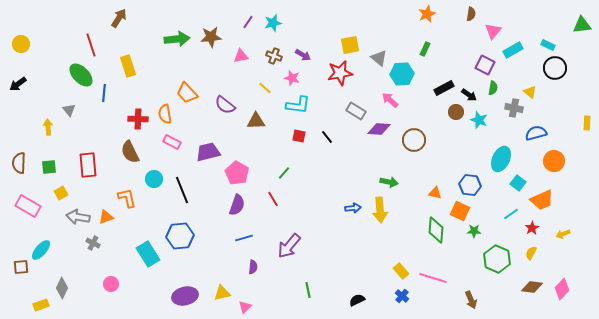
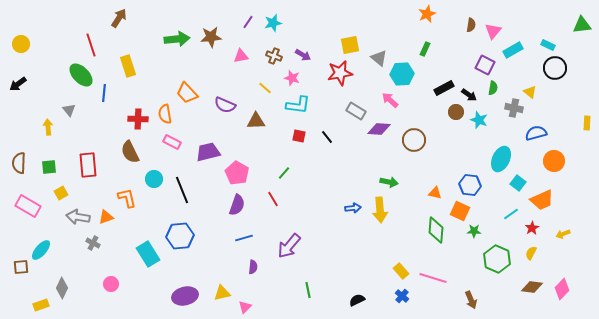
brown semicircle at (471, 14): moved 11 px down
purple semicircle at (225, 105): rotated 15 degrees counterclockwise
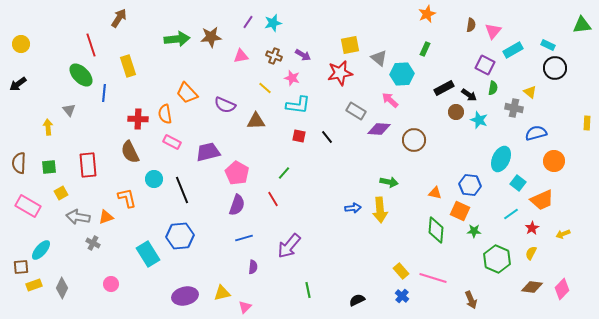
yellow rectangle at (41, 305): moved 7 px left, 20 px up
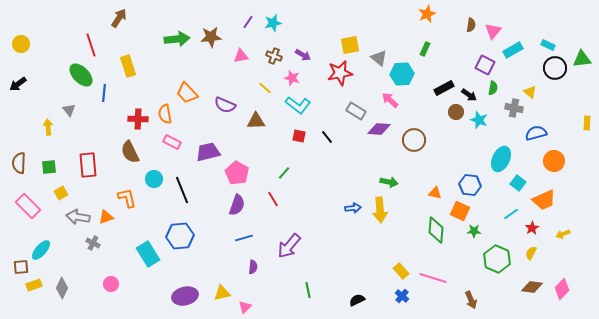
green triangle at (582, 25): moved 34 px down
cyan L-shape at (298, 105): rotated 30 degrees clockwise
orange trapezoid at (542, 200): moved 2 px right
pink rectangle at (28, 206): rotated 15 degrees clockwise
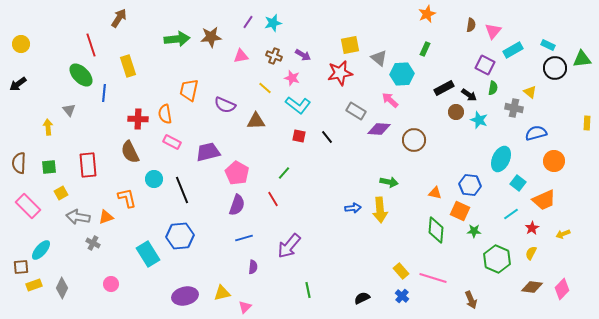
orange trapezoid at (187, 93): moved 2 px right, 3 px up; rotated 55 degrees clockwise
black semicircle at (357, 300): moved 5 px right, 2 px up
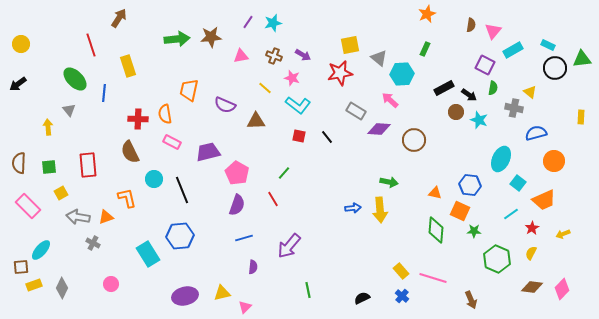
green ellipse at (81, 75): moved 6 px left, 4 px down
yellow rectangle at (587, 123): moved 6 px left, 6 px up
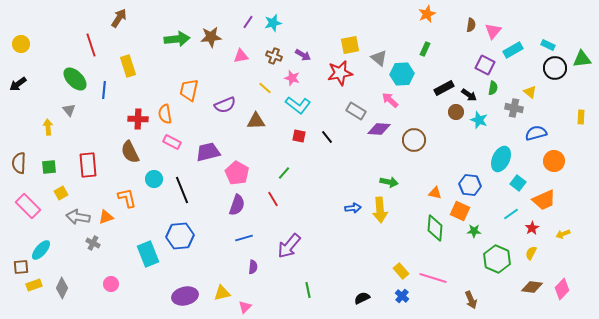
blue line at (104, 93): moved 3 px up
purple semicircle at (225, 105): rotated 45 degrees counterclockwise
green diamond at (436, 230): moved 1 px left, 2 px up
cyan rectangle at (148, 254): rotated 10 degrees clockwise
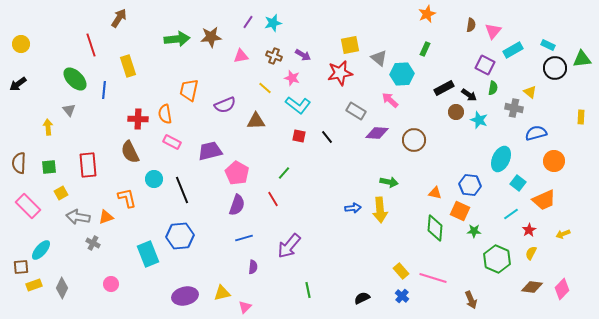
purple diamond at (379, 129): moved 2 px left, 4 px down
purple trapezoid at (208, 152): moved 2 px right, 1 px up
red star at (532, 228): moved 3 px left, 2 px down
